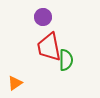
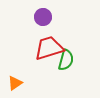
red trapezoid: moved 1 px down; rotated 84 degrees clockwise
green semicircle: rotated 15 degrees clockwise
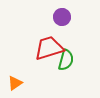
purple circle: moved 19 px right
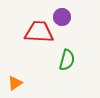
red trapezoid: moved 10 px left, 16 px up; rotated 20 degrees clockwise
green semicircle: moved 1 px right
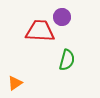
red trapezoid: moved 1 px right, 1 px up
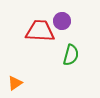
purple circle: moved 4 px down
green semicircle: moved 4 px right, 5 px up
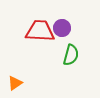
purple circle: moved 7 px down
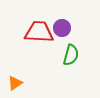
red trapezoid: moved 1 px left, 1 px down
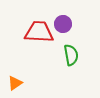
purple circle: moved 1 px right, 4 px up
green semicircle: rotated 25 degrees counterclockwise
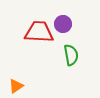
orange triangle: moved 1 px right, 3 px down
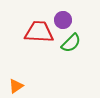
purple circle: moved 4 px up
green semicircle: moved 12 px up; rotated 55 degrees clockwise
